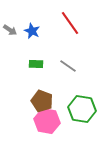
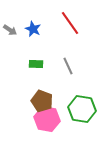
blue star: moved 1 px right, 2 px up
gray line: rotated 30 degrees clockwise
pink hexagon: moved 2 px up
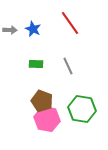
gray arrow: rotated 32 degrees counterclockwise
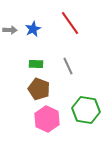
blue star: rotated 21 degrees clockwise
brown pentagon: moved 3 px left, 12 px up
green hexagon: moved 4 px right, 1 px down
pink hexagon: rotated 15 degrees clockwise
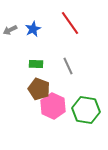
gray arrow: rotated 152 degrees clockwise
pink hexagon: moved 6 px right, 13 px up
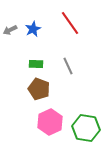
pink hexagon: moved 3 px left, 16 px down; rotated 10 degrees clockwise
green hexagon: moved 18 px down
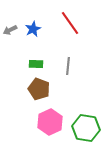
gray line: rotated 30 degrees clockwise
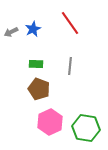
gray arrow: moved 1 px right, 2 px down
gray line: moved 2 px right
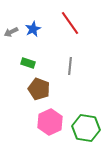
green rectangle: moved 8 px left, 1 px up; rotated 16 degrees clockwise
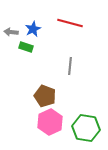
red line: rotated 40 degrees counterclockwise
gray arrow: rotated 32 degrees clockwise
green rectangle: moved 2 px left, 16 px up
brown pentagon: moved 6 px right, 7 px down
